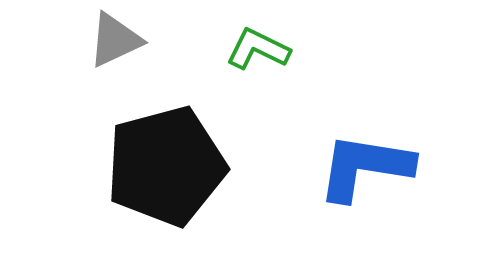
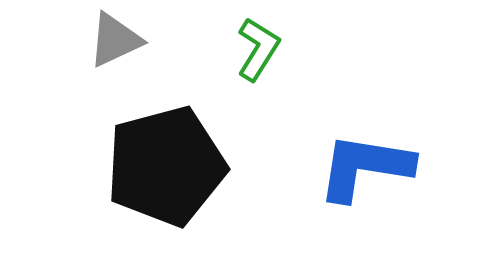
green L-shape: rotated 96 degrees clockwise
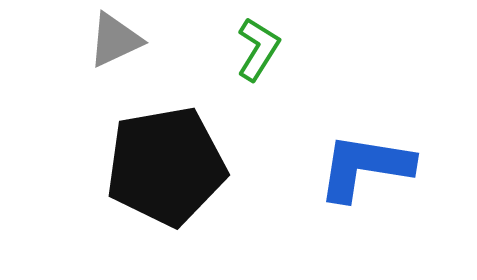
black pentagon: rotated 5 degrees clockwise
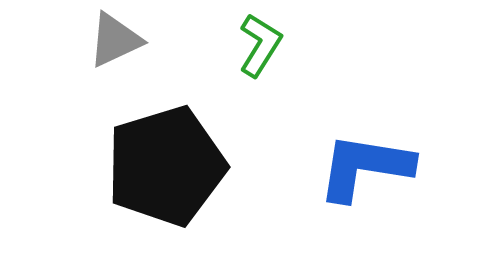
green L-shape: moved 2 px right, 4 px up
black pentagon: rotated 7 degrees counterclockwise
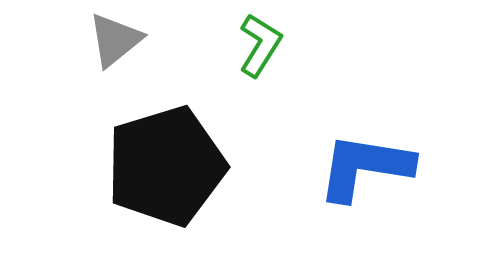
gray triangle: rotated 14 degrees counterclockwise
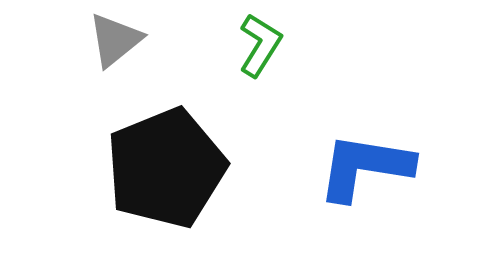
black pentagon: moved 2 px down; rotated 5 degrees counterclockwise
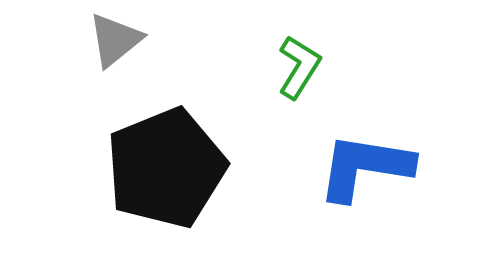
green L-shape: moved 39 px right, 22 px down
